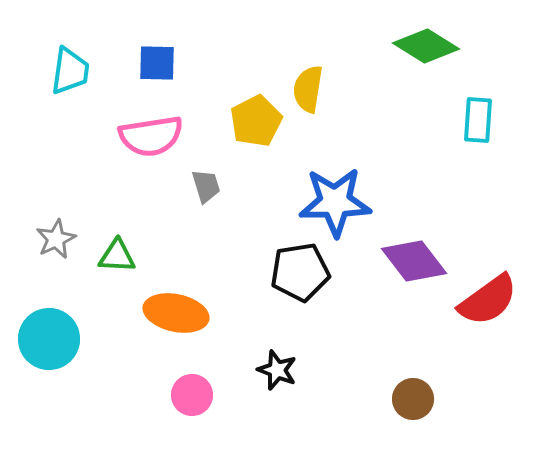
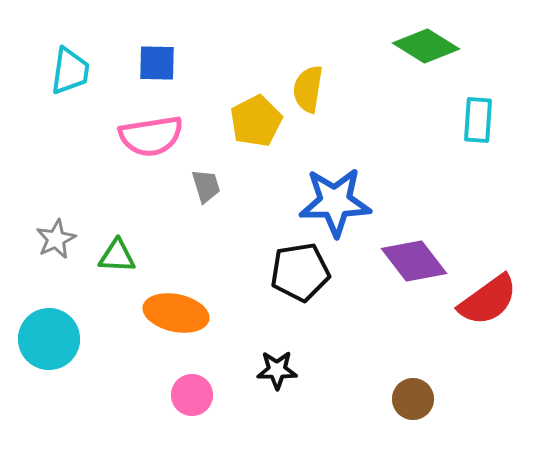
black star: rotated 21 degrees counterclockwise
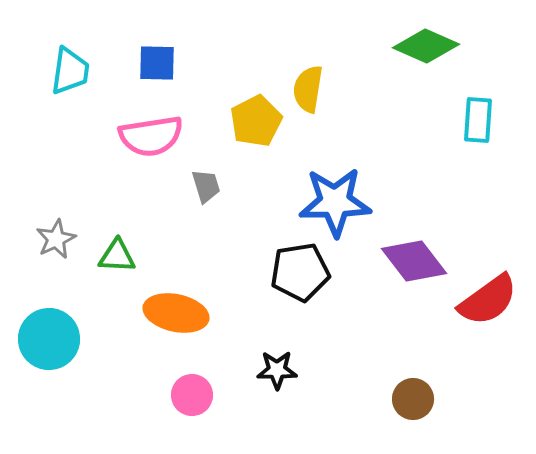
green diamond: rotated 8 degrees counterclockwise
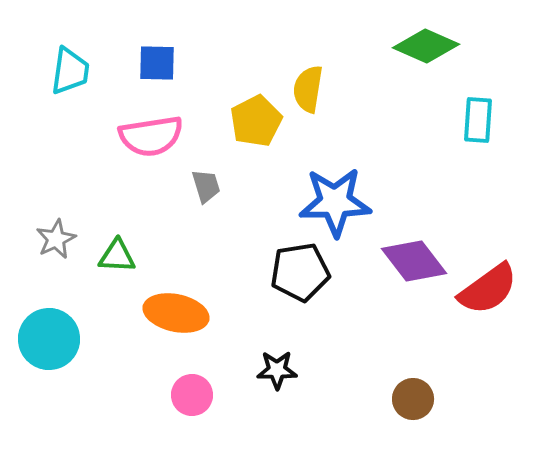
red semicircle: moved 11 px up
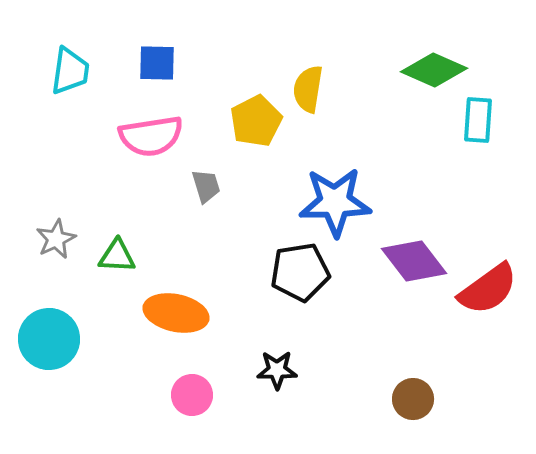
green diamond: moved 8 px right, 24 px down
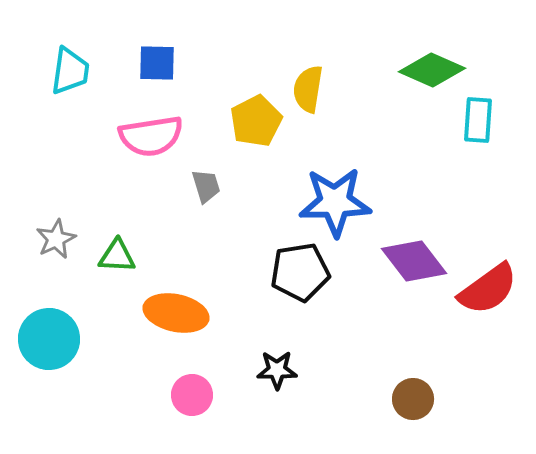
green diamond: moved 2 px left
